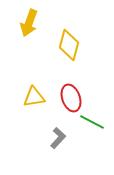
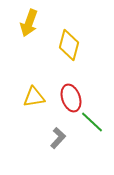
green line: rotated 15 degrees clockwise
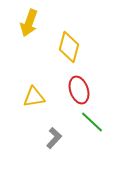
yellow diamond: moved 2 px down
red ellipse: moved 8 px right, 8 px up
gray L-shape: moved 4 px left
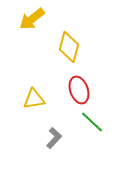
yellow arrow: moved 3 px right, 4 px up; rotated 32 degrees clockwise
yellow triangle: moved 2 px down
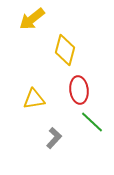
yellow diamond: moved 4 px left, 3 px down
red ellipse: rotated 12 degrees clockwise
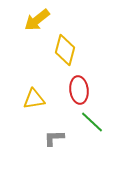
yellow arrow: moved 5 px right, 1 px down
gray L-shape: rotated 135 degrees counterclockwise
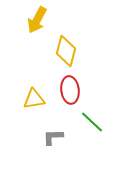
yellow arrow: rotated 24 degrees counterclockwise
yellow diamond: moved 1 px right, 1 px down
red ellipse: moved 9 px left
gray L-shape: moved 1 px left, 1 px up
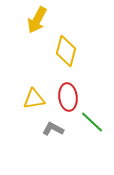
red ellipse: moved 2 px left, 7 px down
gray L-shape: moved 8 px up; rotated 30 degrees clockwise
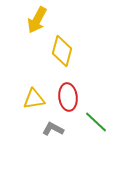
yellow diamond: moved 4 px left
green line: moved 4 px right
